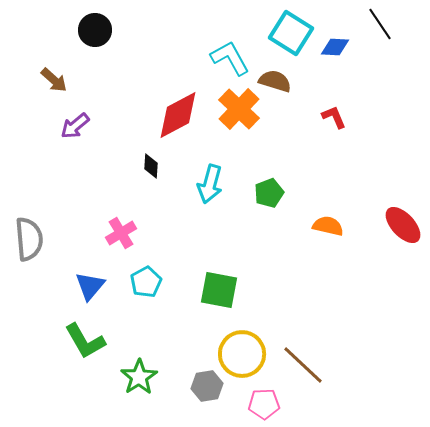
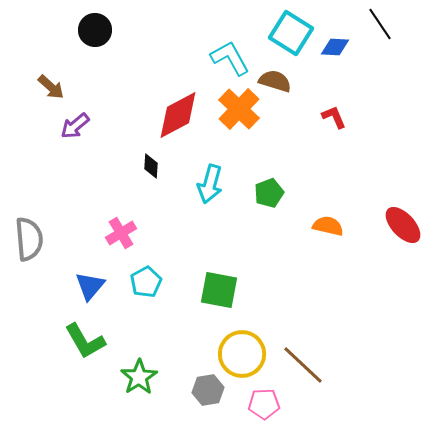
brown arrow: moved 3 px left, 7 px down
gray hexagon: moved 1 px right, 4 px down
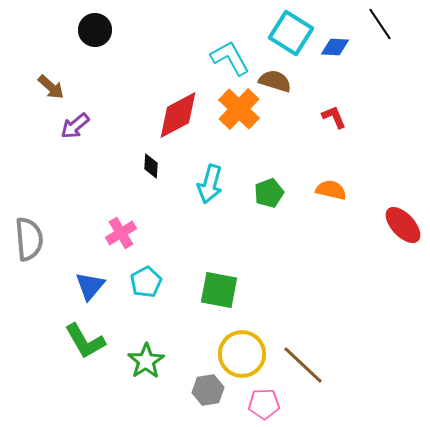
orange semicircle: moved 3 px right, 36 px up
green star: moved 7 px right, 16 px up
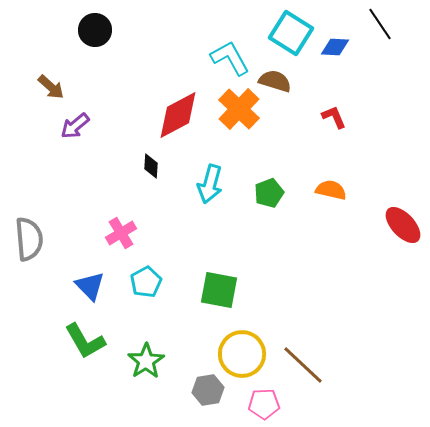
blue triangle: rotated 24 degrees counterclockwise
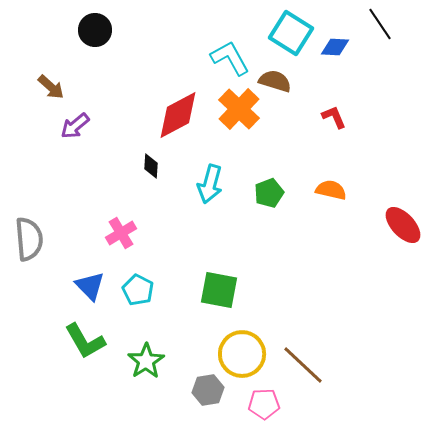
cyan pentagon: moved 8 px left, 8 px down; rotated 16 degrees counterclockwise
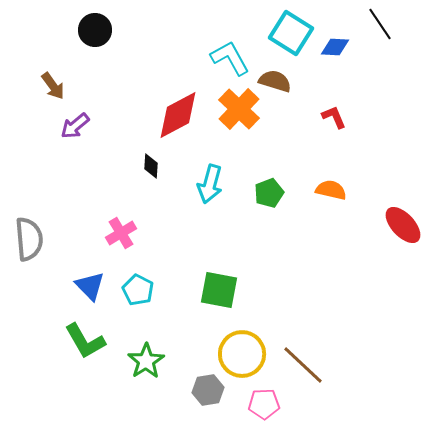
brown arrow: moved 2 px right, 1 px up; rotated 12 degrees clockwise
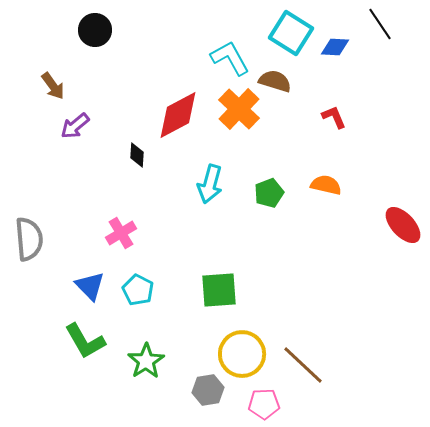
black diamond: moved 14 px left, 11 px up
orange semicircle: moved 5 px left, 5 px up
green square: rotated 15 degrees counterclockwise
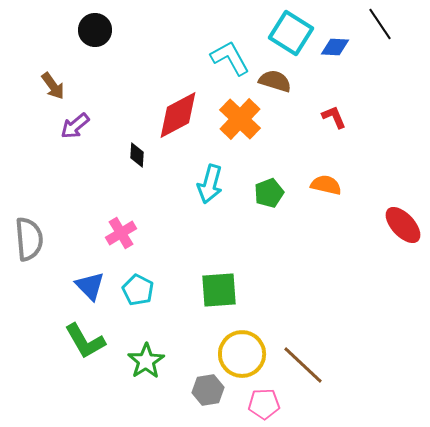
orange cross: moved 1 px right, 10 px down
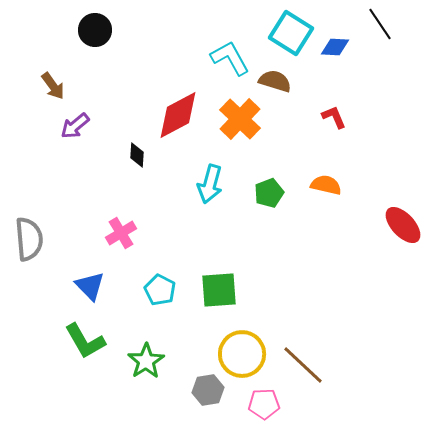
cyan pentagon: moved 22 px right
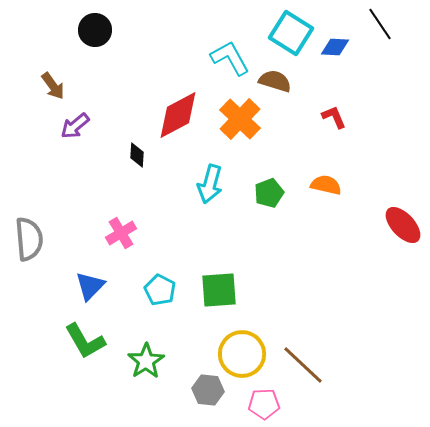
blue triangle: rotated 28 degrees clockwise
gray hexagon: rotated 16 degrees clockwise
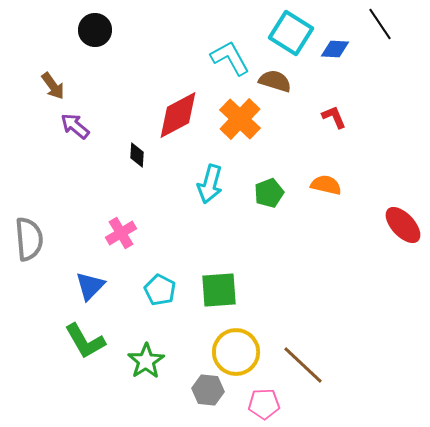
blue diamond: moved 2 px down
purple arrow: rotated 80 degrees clockwise
yellow circle: moved 6 px left, 2 px up
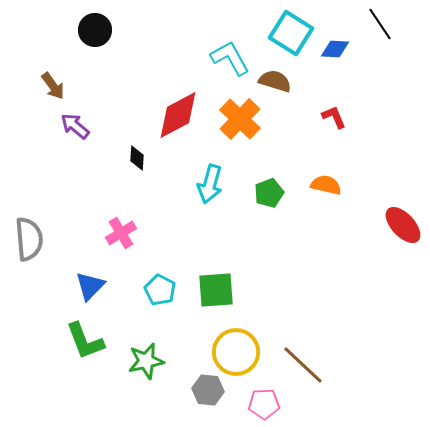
black diamond: moved 3 px down
green square: moved 3 px left
green L-shape: rotated 9 degrees clockwise
green star: rotated 21 degrees clockwise
